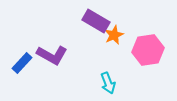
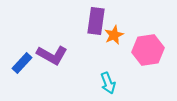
purple rectangle: rotated 68 degrees clockwise
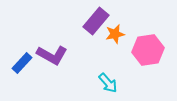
purple rectangle: rotated 32 degrees clockwise
orange star: moved 1 px right, 1 px up; rotated 12 degrees clockwise
cyan arrow: rotated 20 degrees counterclockwise
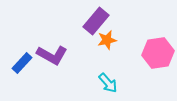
orange star: moved 8 px left, 6 px down
pink hexagon: moved 10 px right, 3 px down
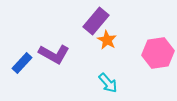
orange star: rotated 30 degrees counterclockwise
purple L-shape: moved 2 px right, 1 px up
